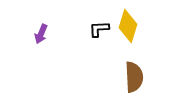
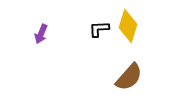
brown semicircle: moved 5 px left; rotated 44 degrees clockwise
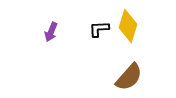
purple arrow: moved 10 px right, 2 px up
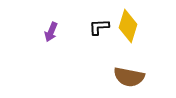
black L-shape: moved 2 px up
brown semicircle: rotated 60 degrees clockwise
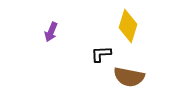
black L-shape: moved 2 px right, 27 px down
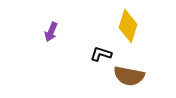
black L-shape: rotated 20 degrees clockwise
brown semicircle: moved 1 px up
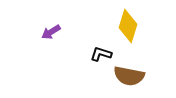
purple arrow: rotated 36 degrees clockwise
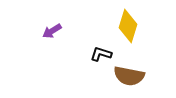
purple arrow: moved 1 px right, 1 px up
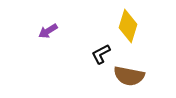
purple arrow: moved 4 px left
black L-shape: rotated 45 degrees counterclockwise
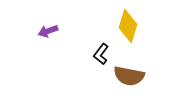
purple arrow: rotated 12 degrees clockwise
black L-shape: rotated 25 degrees counterclockwise
